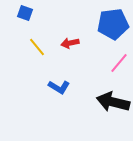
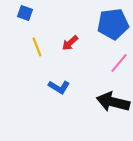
red arrow: rotated 30 degrees counterclockwise
yellow line: rotated 18 degrees clockwise
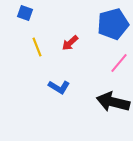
blue pentagon: rotated 8 degrees counterclockwise
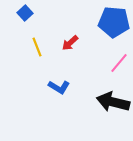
blue square: rotated 28 degrees clockwise
blue pentagon: moved 1 px right, 2 px up; rotated 20 degrees clockwise
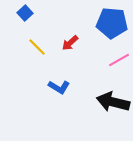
blue pentagon: moved 2 px left, 1 px down
yellow line: rotated 24 degrees counterclockwise
pink line: moved 3 px up; rotated 20 degrees clockwise
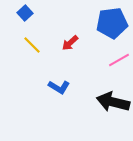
blue pentagon: rotated 12 degrees counterclockwise
yellow line: moved 5 px left, 2 px up
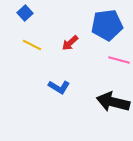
blue pentagon: moved 5 px left, 2 px down
yellow line: rotated 18 degrees counterclockwise
pink line: rotated 45 degrees clockwise
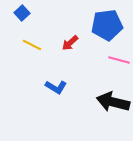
blue square: moved 3 px left
blue L-shape: moved 3 px left
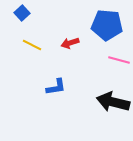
blue pentagon: rotated 12 degrees clockwise
red arrow: rotated 24 degrees clockwise
blue L-shape: rotated 40 degrees counterclockwise
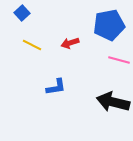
blue pentagon: moved 2 px right; rotated 16 degrees counterclockwise
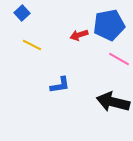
red arrow: moved 9 px right, 8 px up
pink line: moved 1 px up; rotated 15 degrees clockwise
blue L-shape: moved 4 px right, 2 px up
